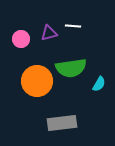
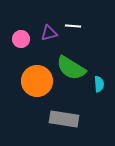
green semicircle: rotated 40 degrees clockwise
cyan semicircle: rotated 35 degrees counterclockwise
gray rectangle: moved 2 px right, 4 px up; rotated 16 degrees clockwise
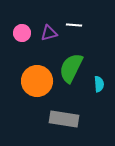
white line: moved 1 px right, 1 px up
pink circle: moved 1 px right, 6 px up
green semicircle: rotated 84 degrees clockwise
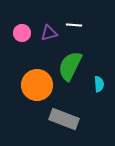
green semicircle: moved 1 px left, 2 px up
orange circle: moved 4 px down
gray rectangle: rotated 12 degrees clockwise
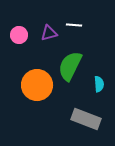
pink circle: moved 3 px left, 2 px down
gray rectangle: moved 22 px right
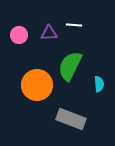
purple triangle: rotated 12 degrees clockwise
gray rectangle: moved 15 px left
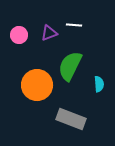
purple triangle: rotated 18 degrees counterclockwise
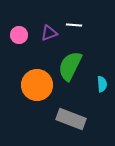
cyan semicircle: moved 3 px right
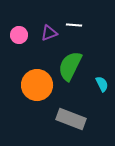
cyan semicircle: rotated 21 degrees counterclockwise
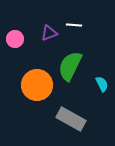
pink circle: moved 4 px left, 4 px down
gray rectangle: rotated 8 degrees clockwise
